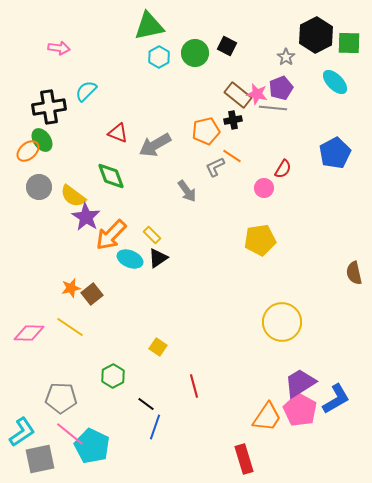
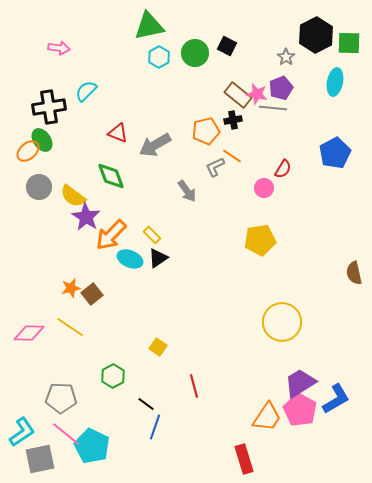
cyan ellipse at (335, 82): rotated 56 degrees clockwise
pink line at (70, 434): moved 4 px left
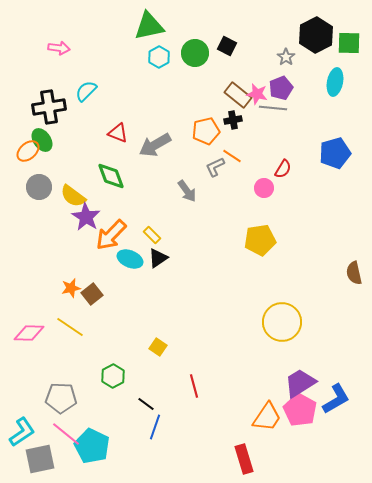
blue pentagon at (335, 153): rotated 12 degrees clockwise
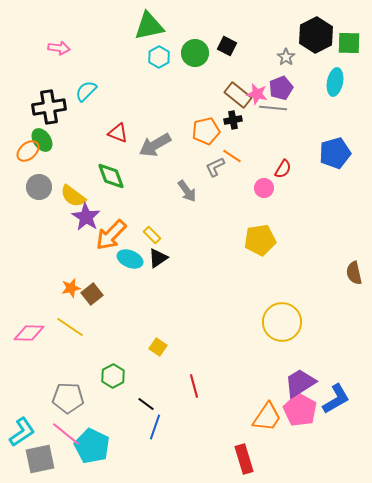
gray pentagon at (61, 398): moved 7 px right
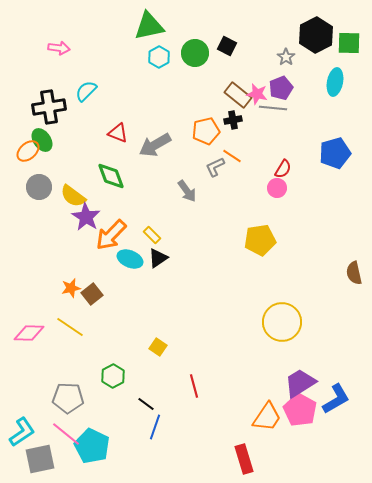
pink circle at (264, 188): moved 13 px right
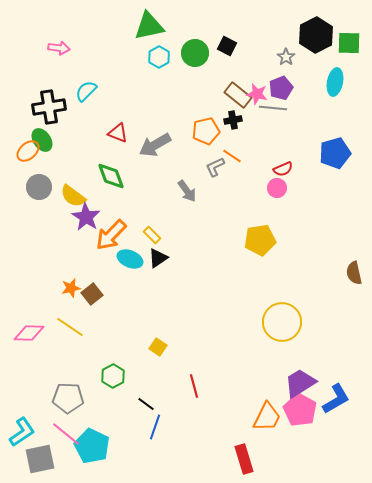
red semicircle at (283, 169): rotated 36 degrees clockwise
orange trapezoid at (267, 417): rotated 8 degrees counterclockwise
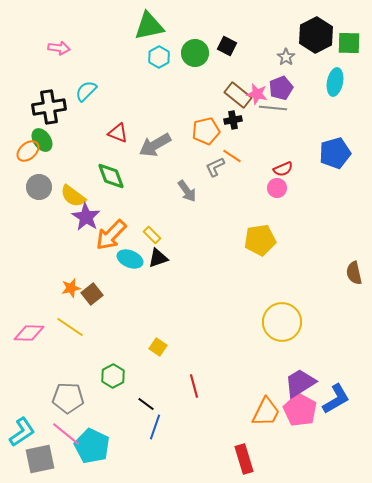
black triangle at (158, 258): rotated 15 degrees clockwise
orange trapezoid at (267, 417): moved 1 px left, 5 px up
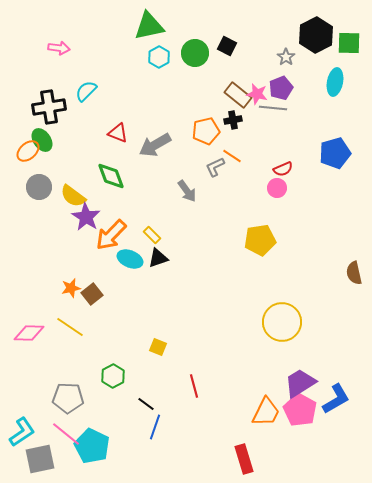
yellow square at (158, 347): rotated 12 degrees counterclockwise
